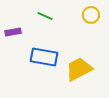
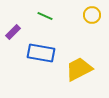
yellow circle: moved 1 px right
purple rectangle: rotated 35 degrees counterclockwise
blue rectangle: moved 3 px left, 4 px up
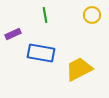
green line: moved 1 px up; rotated 56 degrees clockwise
purple rectangle: moved 2 px down; rotated 21 degrees clockwise
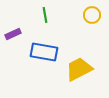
blue rectangle: moved 3 px right, 1 px up
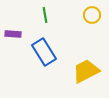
purple rectangle: rotated 28 degrees clockwise
blue rectangle: rotated 48 degrees clockwise
yellow trapezoid: moved 7 px right, 2 px down
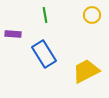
blue rectangle: moved 2 px down
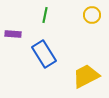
green line: rotated 21 degrees clockwise
yellow trapezoid: moved 5 px down
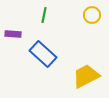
green line: moved 1 px left
blue rectangle: moved 1 px left; rotated 16 degrees counterclockwise
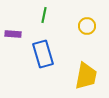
yellow circle: moved 5 px left, 11 px down
blue rectangle: rotated 32 degrees clockwise
yellow trapezoid: rotated 128 degrees clockwise
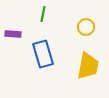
green line: moved 1 px left, 1 px up
yellow circle: moved 1 px left, 1 px down
yellow trapezoid: moved 2 px right, 10 px up
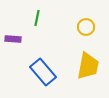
green line: moved 6 px left, 4 px down
purple rectangle: moved 5 px down
blue rectangle: moved 18 px down; rotated 24 degrees counterclockwise
